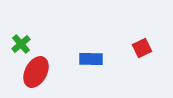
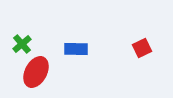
green cross: moved 1 px right
blue rectangle: moved 15 px left, 10 px up
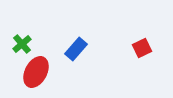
blue rectangle: rotated 50 degrees counterclockwise
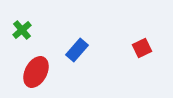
green cross: moved 14 px up
blue rectangle: moved 1 px right, 1 px down
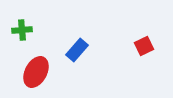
green cross: rotated 36 degrees clockwise
red square: moved 2 px right, 2 px up
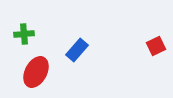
green cross: moved 2 px right, 4 px down
red square: moved 12 px right
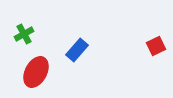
green cross: rotated 24 degrees counterclockwise
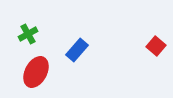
green cross: moved 4 px right
red square: rotated 24 degrees counterclockwise
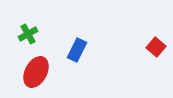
red square: moved 1 px down
blue rectangle: rotated 15 degrees counterclockwise
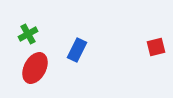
red square: rotated 36 degrees clockwise
red ellipse: moved 1 px left, 4 px up
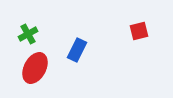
red square: moved 17 px left, 16 px up
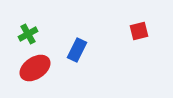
red ellipse: rotated 28 degrees clockwise
